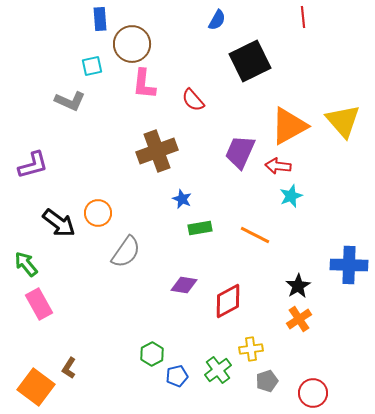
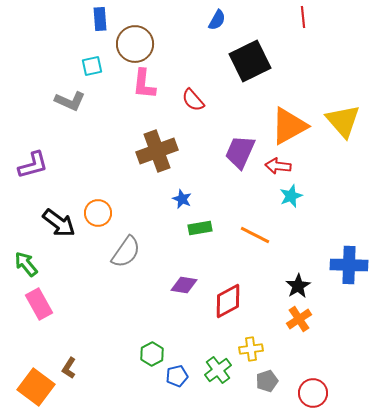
brown circle: moved 3 px right
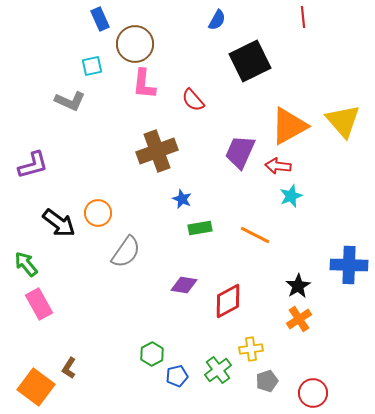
blue rectangle: rotated 20 degrees counterclockwise
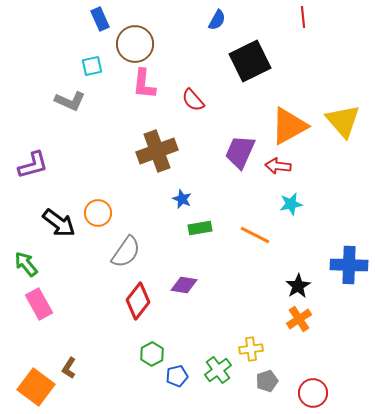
cyan star: moved 8 px down; rotated 10 degrees clockwise
red diamond: moved 90 px left; rotated 24 degrees counterclockwise
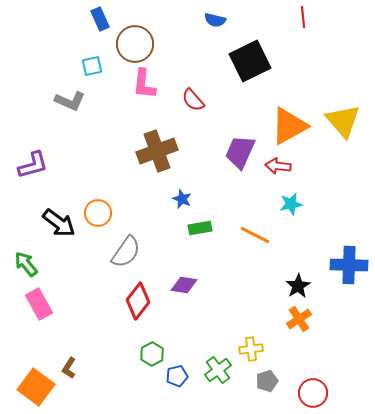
blue semicircle: moved 2 px left; rotated 75 degrees clockwise
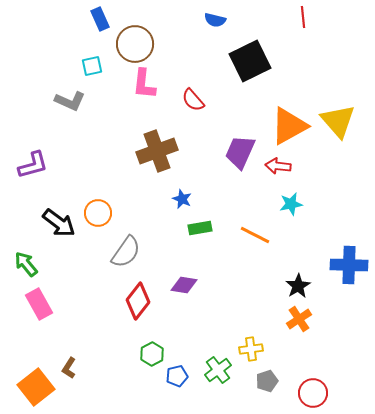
yellow triangle: moved 5 px left
orange square: rotated 15 degrees clockwise
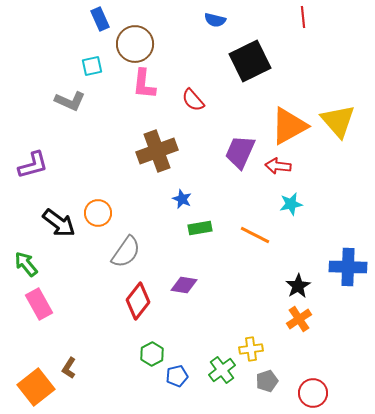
blue cross: moved 1 px left, 2 px down
green cross: moved 4 px right
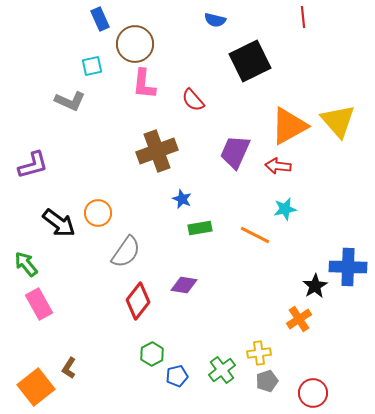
purple trapezoid: moved 5 px left
cyan star: moved 6 px left, 5 px down
black star: moved 17 px right
yellow cross: moved 8 px right, 4 px down
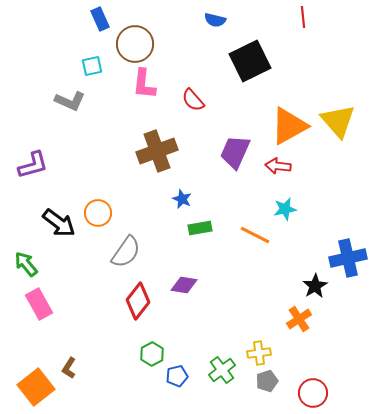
blue cross: moved 9 px up; rotated 15 degrees counterclockwise
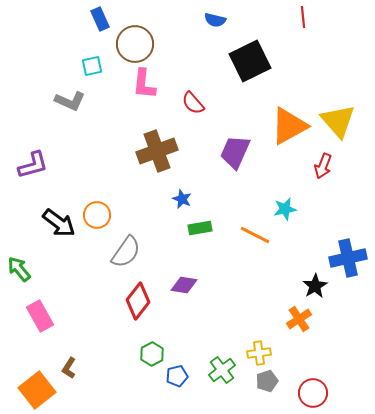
red semicircle: moved 3 px down
red arrow: moved 45 px right; rotated 75 degrees counterclockwise
orange circle: moved 1 px left, 2 px down
green arrow: moved 7 px left, 5 px down
pink rectangle: moved 1 px right, 12 px down
orange square: moved 1 px right, 3 px down
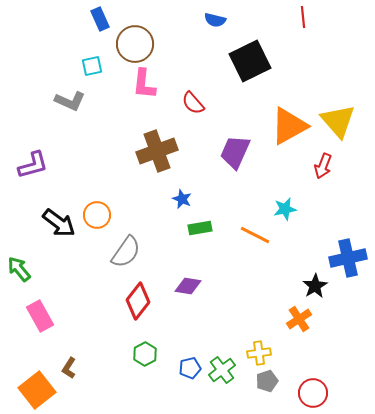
purple diamond: moved 4 px right, 1 px down
green hexagon: moved 7 px left
blue pentagon: moved 13 px right, 8 px up
